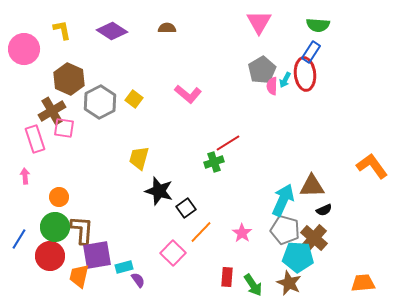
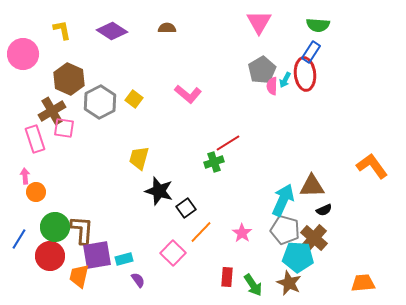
pink circle at (24, 49): moved 1 px left, 5 px down
orange circle at (59, 197): moved 23 px left, 5 px up
cyan rectangle at (124, 267): moved 8 px up
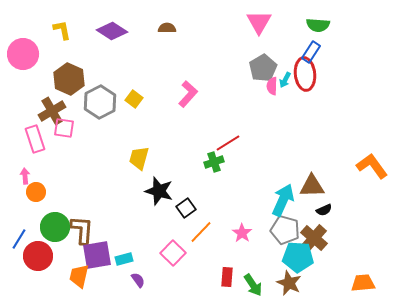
gray pentagon at (262, 70): moved 1 px right, 2 px up
pink L-shape at (188, 94): rotated 88 degrees counterclockwise
red circle at (50, 256): moved 12 px left
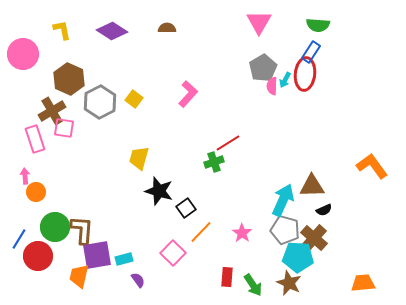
red ellipse at (305, 74): rotated 12 degrees clockwise
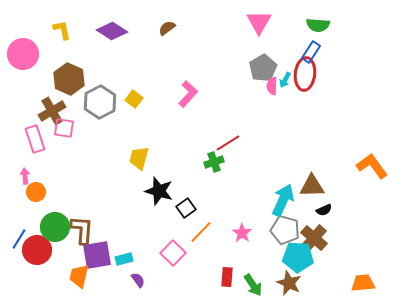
brown semicircle at (167, 28): rotated 36 degrees counterclockwise
red circle at (38, 256): moved 1 px left, 6 px up
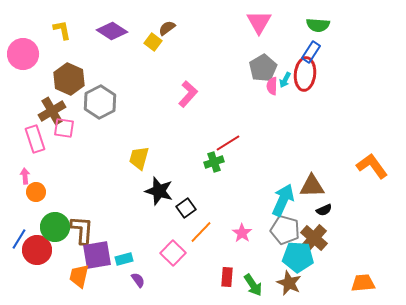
yellow square at (134, 99): moved 19 px right, 57 px up
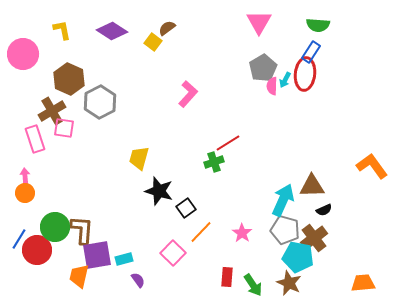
orange circle at (36, 192): moved 11 px left, 1 px down
brown cross at (314, 238): rotated 12 degrees clockwise
cyan pentagon at (298, 257): rotated 8 degrees clockwise
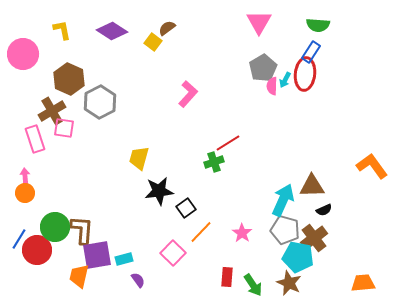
black star at (159, 191): rotated 24 degrees counterclockwise
